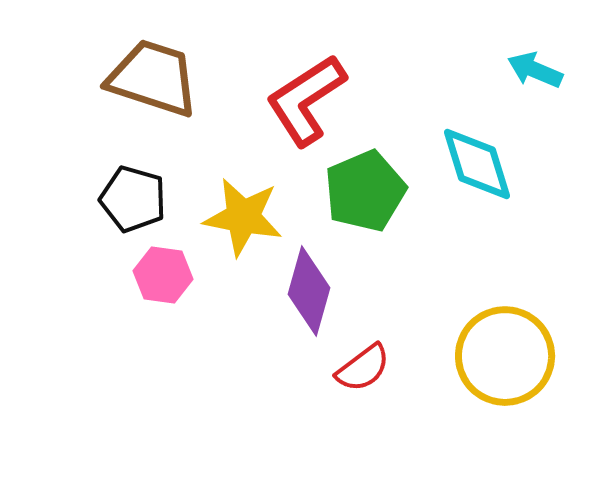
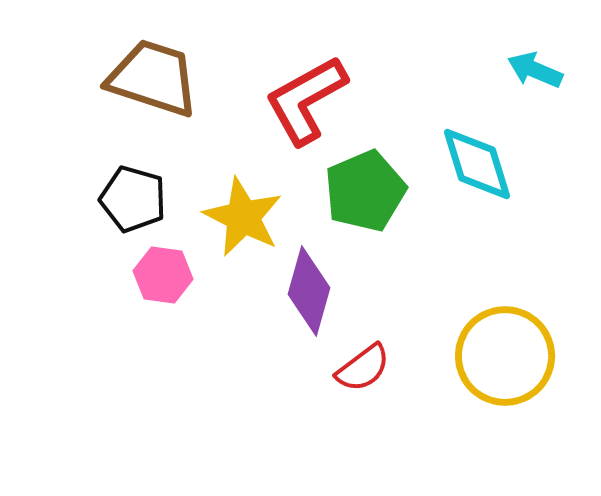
red L-shape: rotated 4 degrees clockwise
yellow star: rotated 16 degrees clockwise
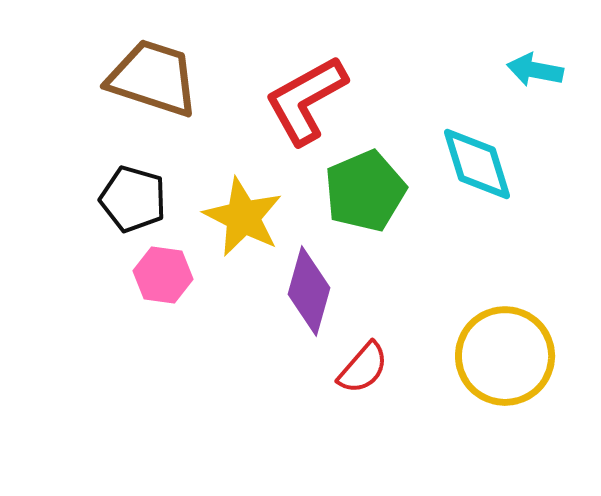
cyan arrow: rotated 12 degrees counterclockwise
red semicircle: rotated 12 degrees counterclockwise
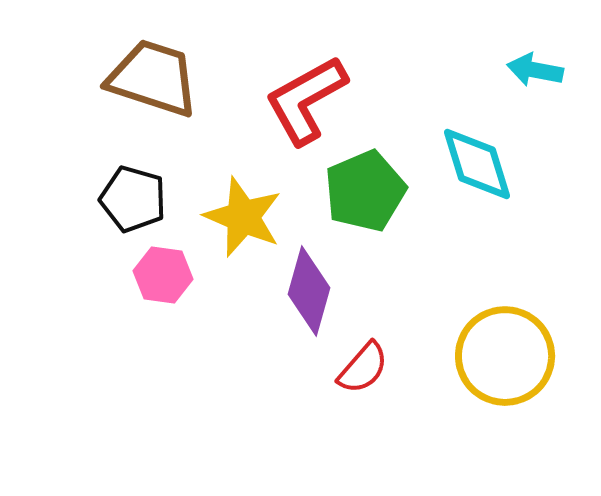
yellow star: rotated 4 degrees counterclockwise
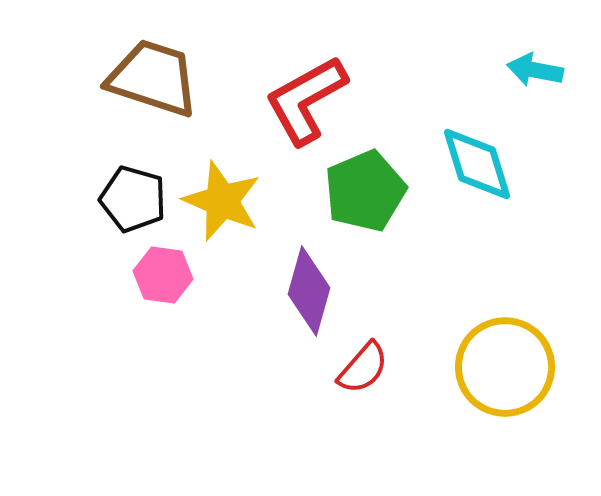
yellow star: moved 21 px left, 16 px up
yellow circle: moved 11 px down
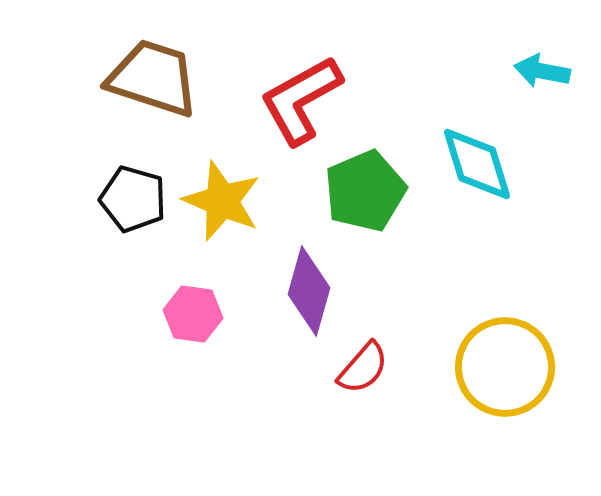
cyan arrow: moved 7 px right, 1 px down
red L-shape: moved 5 px left
pink hexagon: moved 30 px right, 39 px down
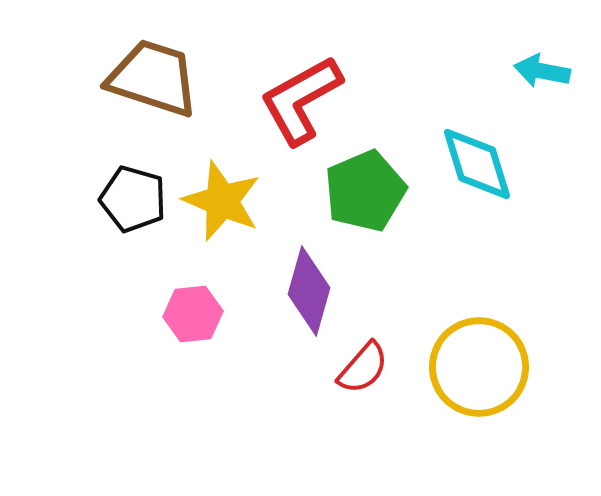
pink hexagon: rotated 14 degrees counterclockwise
yellow circle: moved 26 px left
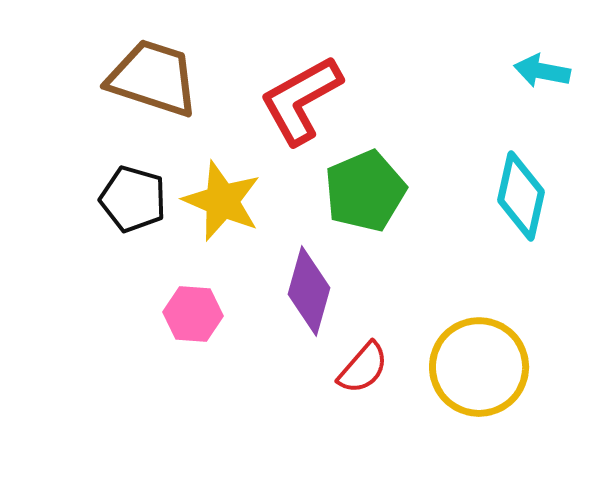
cyan diamond: moved 44 px right, 32 px down; rotated 30 degrees clockwise
pink hexagon: rotated 10 degrees clockwise
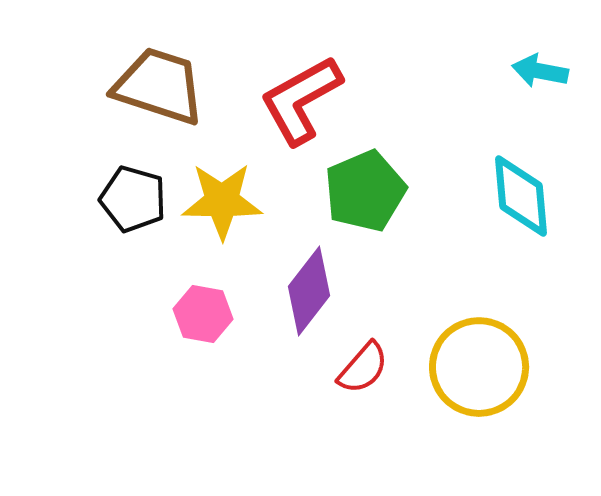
cyan arrow: moved 2 px left
brown trapezoid: moved 6 px right, 8 px down
cyan diamond: rotated 18 degrees counterclockwise
yellow star: rotated 22 degrees counterclockwise
purple diamond: rotated 22 degrees clockwise
pink hexagon: moved 10 px right; rotated 6 degrees clockwise
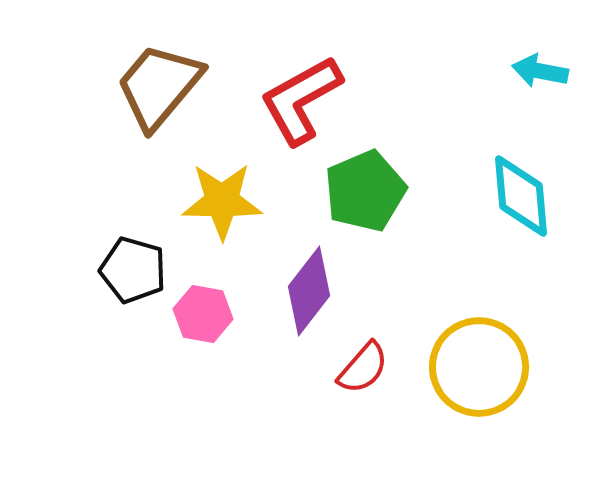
brown trapezoid: rotated 68 degrees counterclockwise
black pentagon: moved 71 px down
